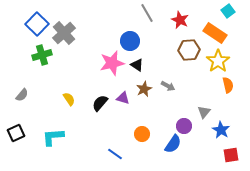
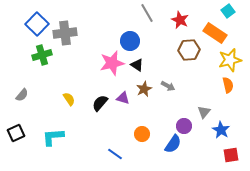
gray cross: moved 1 px right; rotated 35 degrees clockwise
yellow star: moved 12 px right, 1 px up; rotated 20 degrees clockwise
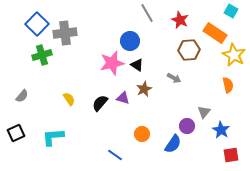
cyan square: moved 3 px right; rotated 24 degrees counterclockwise
yellow star: moved 4 px right, 5 px up; rotated 30 degrees counterclockwise
gray arrow: moved 6 px right, 8 px up
gray semicircle: moved 1 px down
purple circle: moved 3 px right
blue line: moved 1 px down
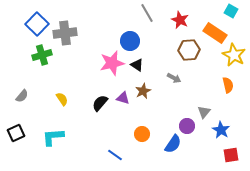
brown star: moved 1 px left, 2 px down
yellow semicircle: moved 7 px left
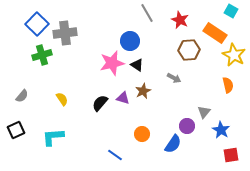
black square: moved 3 px up
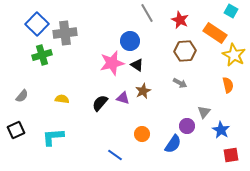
brown hexagon: moved 4 px left, 1 px down
gray arrow: moved 6 px right, 5 px down
yellow semicircle: rotated 48 degrees counterclockwise
